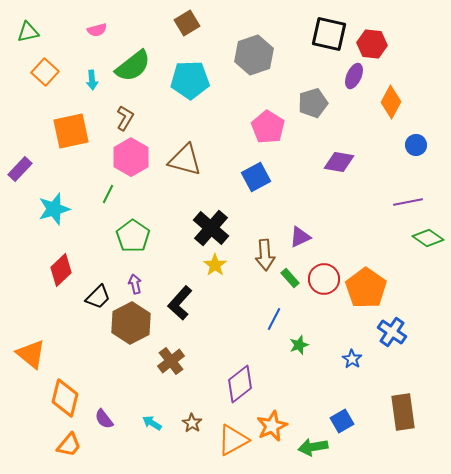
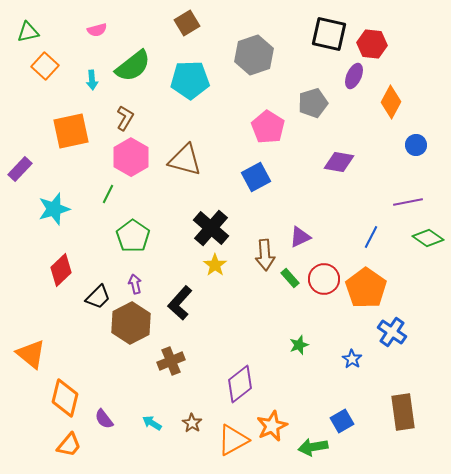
orange square at (45, 72): moved 6 px up
blue line at (274, 319): moved 97 px right, 82 px up
brown cross at (171, 361): rotated 16 degrees clockwise
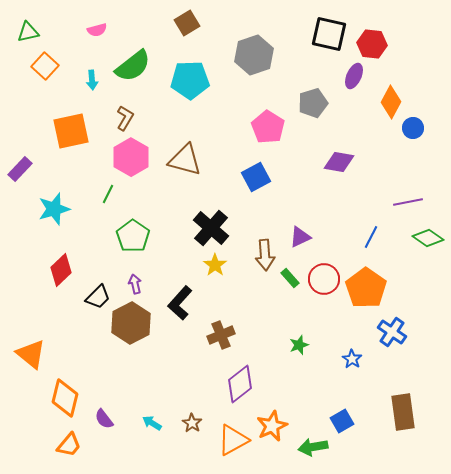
blue circle at (416, 145): moved 3 px left, 17 px up
brown cross at (171, 361): moved 50 px right, 26 px up
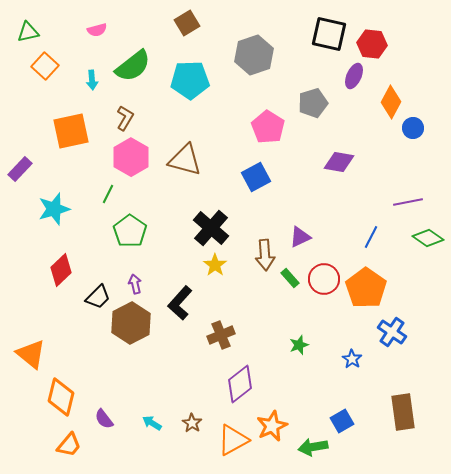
green pentagon at (133, 236): moved 3 px left, 5 px up
orange diamond at (65, 398): moved 4 px left, 1 px up
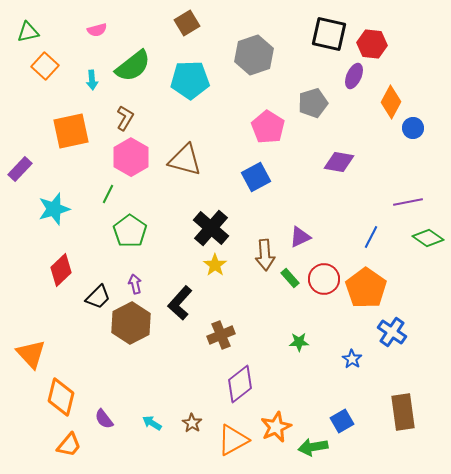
green star at (299, 345): moved 3 px up; rotated 18 degrees clockwise
orange triangle at (31, 354): rotated 8 degrees clockwise
orange star at (272, 426): moved 4 px right, 1 px down
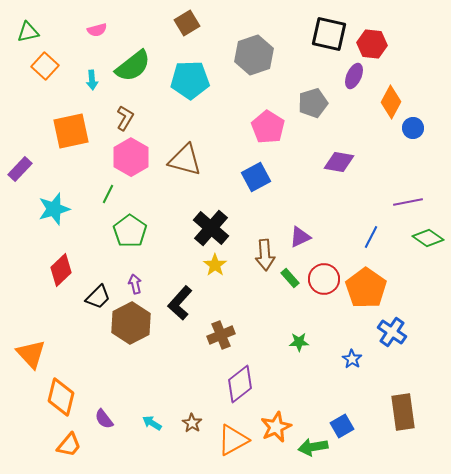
blue square at (342, 421): moved 5 px down
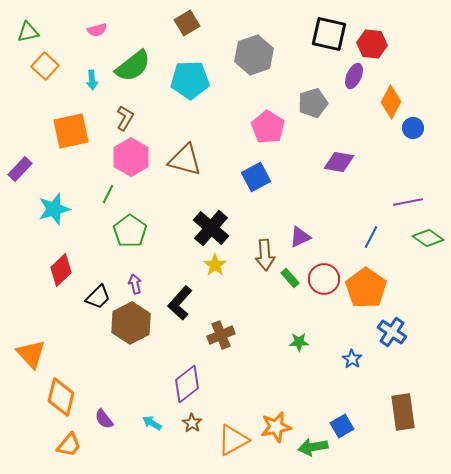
purple diamond at (240, 384): moved 53 px left
orange star at (276, 427): rotated 12 degrees clockwise
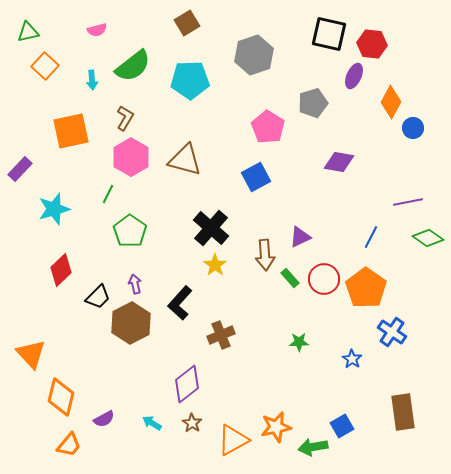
purple semicircle at (104, 419): rotated 80 degrees counterclockwise
